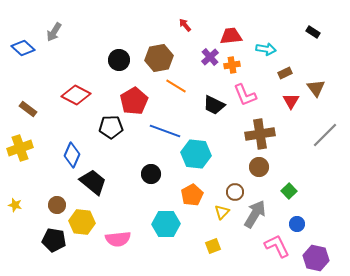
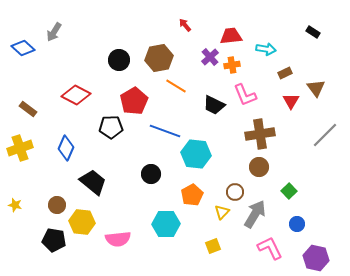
blue diamond at (72, 155): moved 6 px left, 7 px up
pink L-shape at (277, 246): moved 7 px left, 2 px down
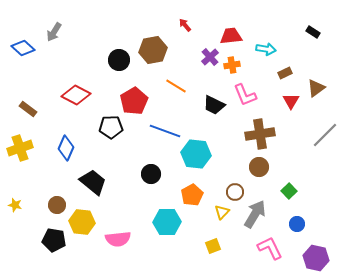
brown hexagon at (159, 58): moved 6 px left, 8 px up
brown triangle at (316, 88): rotated 30 degrees clockwise
cyan hexagon at (166, 224): moved 1 px right, 2 px up
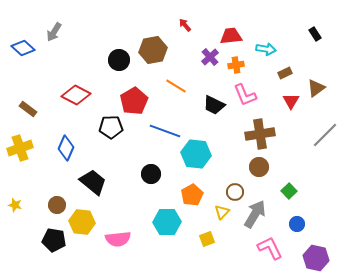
black rectangle at (313, 32): moved 2 px right, 2 px down; rotated 24 degrees clockwise
orange cross at (232, 65): moved 4 px right
yellow square at (213, 246): moved 6 px left, 7 px up
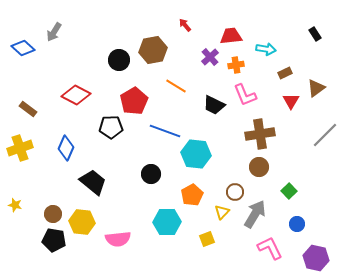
brown circle at (57, 205): moved 4 px left, 9 px down
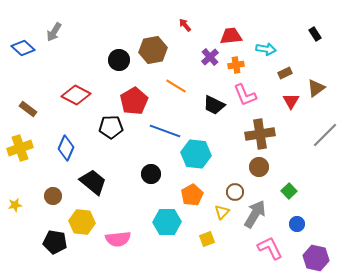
yellow star at (15, 205): rotated 24 degrees counterclockwise
brown circle at (53, 214): moved 18 px up
black pentagon at (54, 240): moved 1 px right, 2 px down
